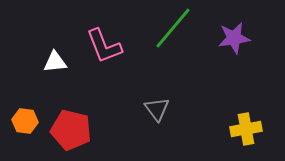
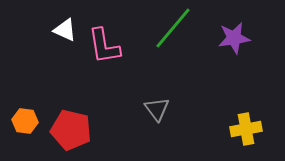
pink L-shape: rotated 12 degrees clockwise
white triangle: moved 10 px right, 32 px up; rotated 30 degrees clockwise
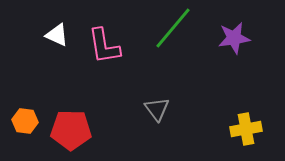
white triangle: moved 8 px left, 5 px down
red pentagon: rotated 12 degrees counterclockwise
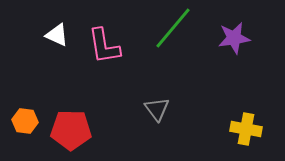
yellow cross: rotated 20 degrees clockwise
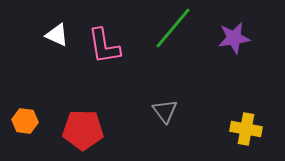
gray triangle: moved 8 px right, 2 px down
red pentagon: moved 12 px right
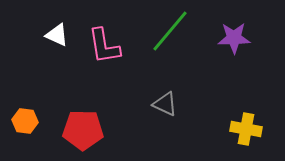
green line: moved 3 px left, 3 px down
purple star: rotated 8 degrees clockwise
gray triangle: moved 7 px up; rotated 28 degrees counterclockwise
